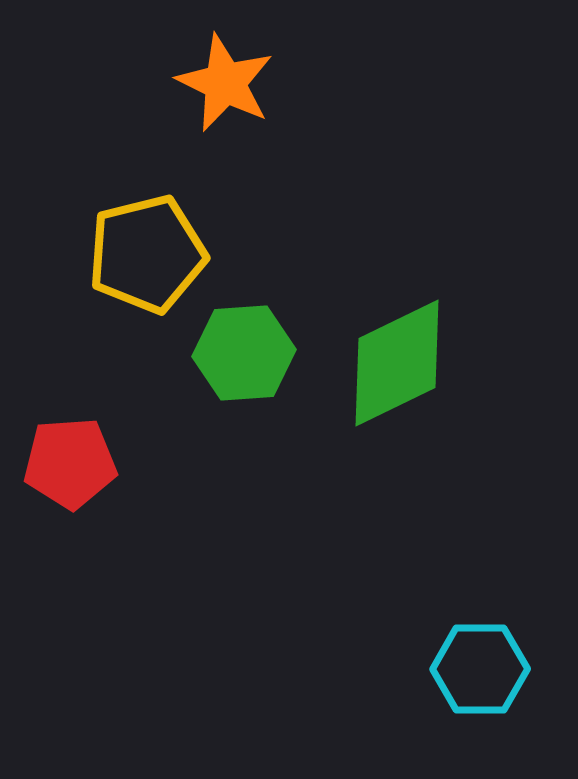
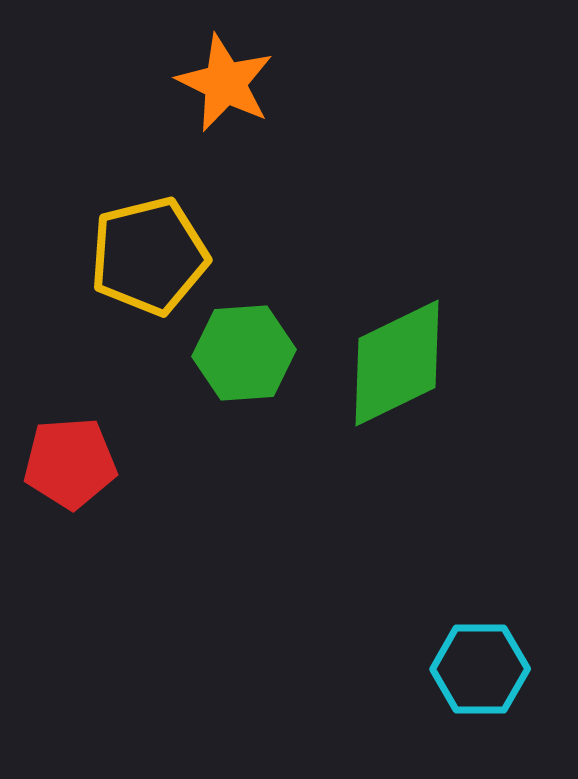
yellow pentagon: moved 2 px right, 2 px down
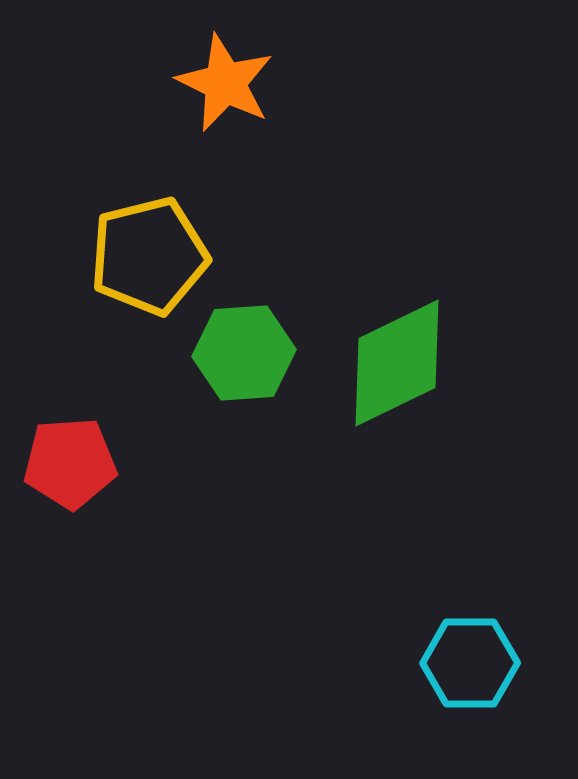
cyan hexagon: moved 10 px left, 6 px up
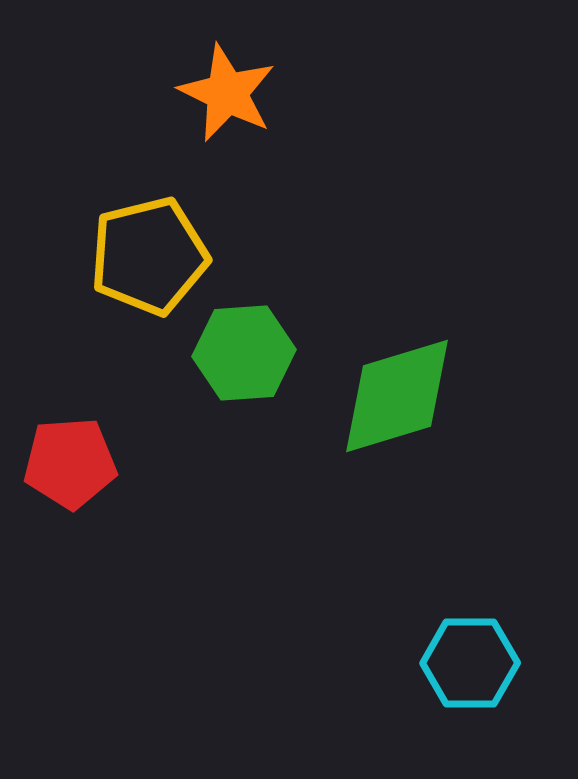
orange star: moved 2 px right, 10 px down
green diamond: moved 33 px down; rotated 9 degrees clockwise
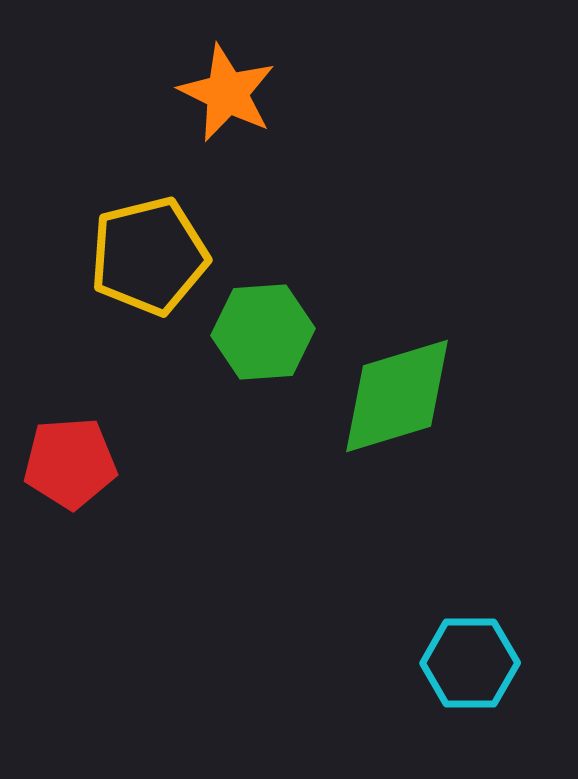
green hexagon: moved 19 px right, 21 px up
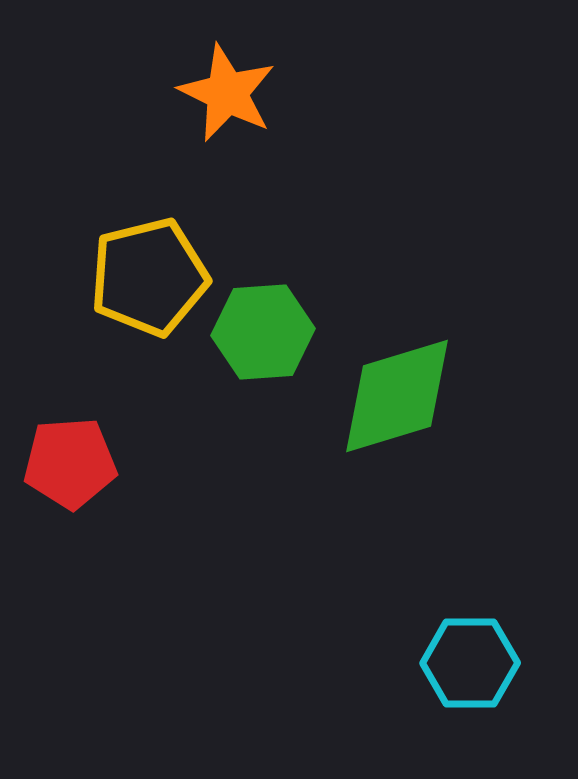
yellow pentagon: moved 21 px down
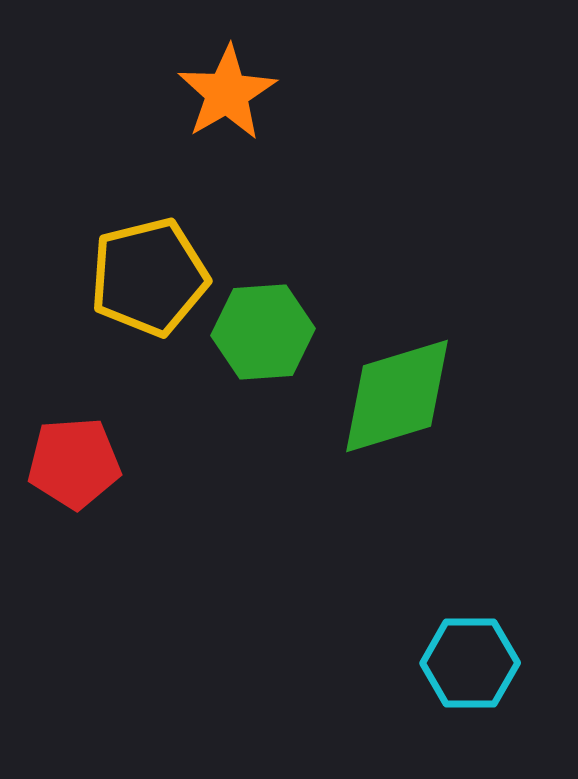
orange star: rotated 16 degrees clockwise
red pentagon: moved 4 px right
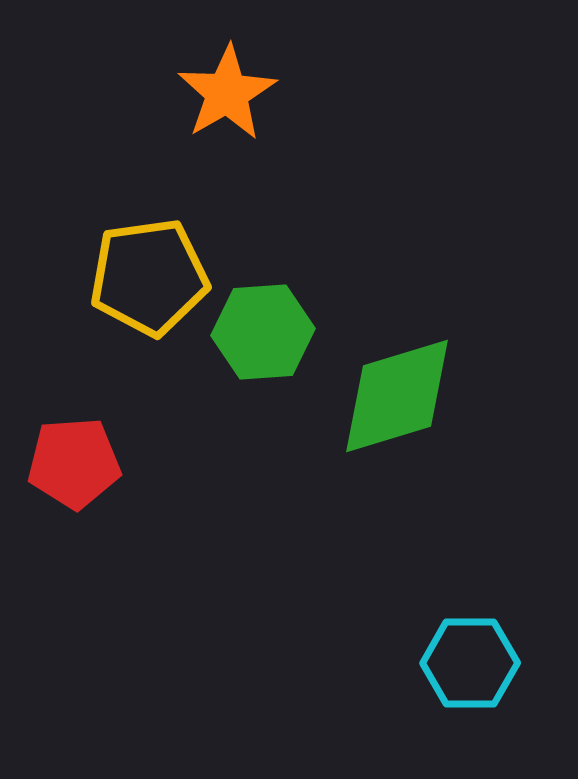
yellow pentagon: rotated 6 degrees clockwise
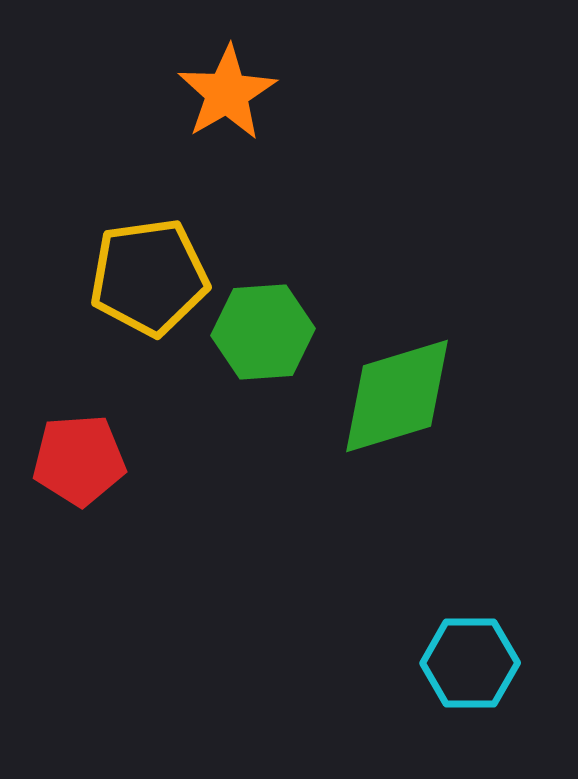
red pentagon: moved 5 px right, 3 px up
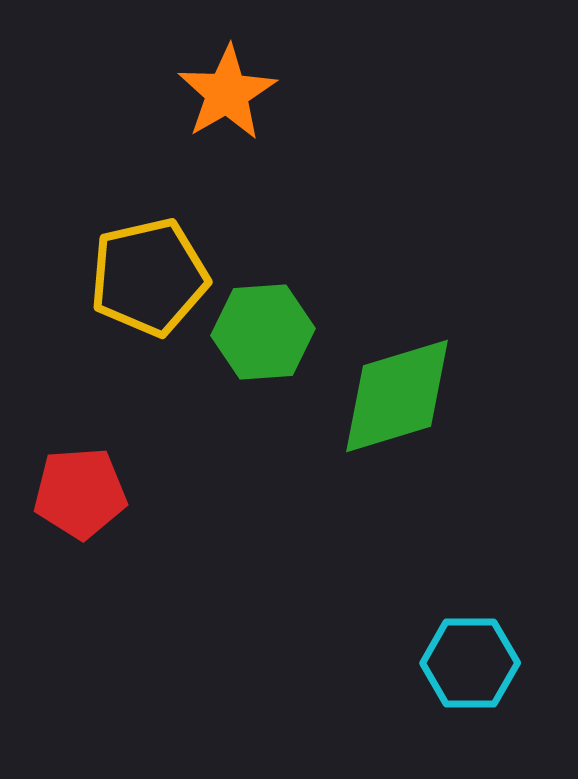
yellow pentagon: rotated 5 degrees counterclockwise
red pentagon: moved 1 px right, 33 px down
